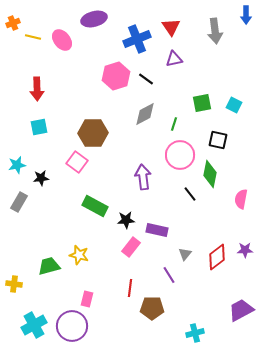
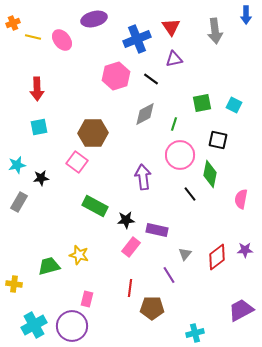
black line at (146, 79): moved 5 px right
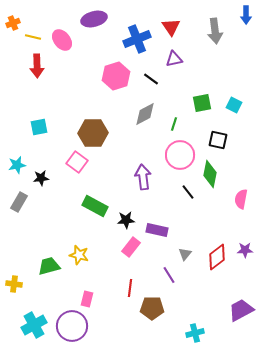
red arrow at (37, 89): moved 23 px up
black line at (190, 194): moved 2 px left, 2 px up
